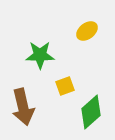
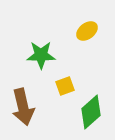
green star: moved 1 px right
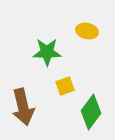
yellow ellipse: rotated 50 degrees clockwise
green star: moved 6 px right, 3 px up
green diamond: rotated 12 degrees counterclockwise
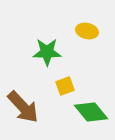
brown arrow: rotated 30 degrees counterclockwise
green diamond: rotated 76 degrees counterclockwise
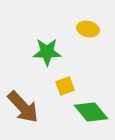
yellow ellipse: moved 1 px right, 2 px up
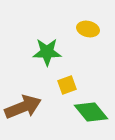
yellow square: moved 2 px right, 1 px up
brown arrow: rotated 69 degrees counterclockwise
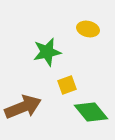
green star: rotated 12 degrees counterclockwise
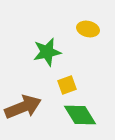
green diamond: moved 11 px left, 3 px down; rotated 8 degrees clockwise
